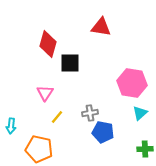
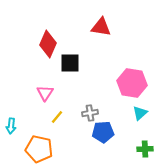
red diamond: rotated 8 degrees clockwise
blue pentagon: rotated 15 degrees counterclockwise
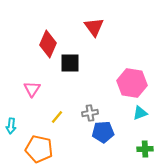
red triangle: moved 7 px left; rotated 45 degrees clockwise
pink triangle: moved 13 px left, 4 px up
cyan triangle: rotated 21 degrees clockwise
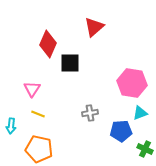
red triangle: rotated 25 degrees clockwise
yellow line: moved 19 px left, 3 px up; rotated 72 degrees clockwise
blue pentagon: moved 18 px right, 1 px up
green cross: rotated 28 degrees clockwise
